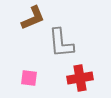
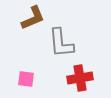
pink square: moved 3 px left, 1 px down
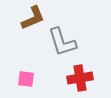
gray L-shape: moved 1 px right, 1 px up; rotated 12 degrees counterclockwise
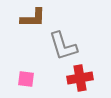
brown L-shape: rotated 24 degrees clockwise
gray L-shape: moved 1 px right, 4 px down
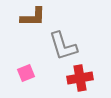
brown L-shape: moved 1 px up
pink square: moved 6 px up; rotated 30 degrees counterclockwise
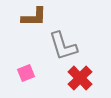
brown L-shape: moved 1 px right
red cross: rotated 35 degrees counterclockwise
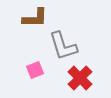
brown L-shape: moved 1 px right, 1 px down
pink square: moved 9 px right, 3 px up
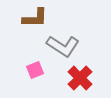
gray L-shape: rotated 40 degrees counterclockwise
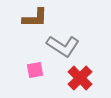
pink square: rotated 12 degrees clockwise
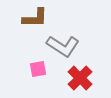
pink square: moved 3 px right, 1 px up
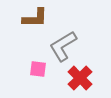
gray L-shape: rotated 116 degrees clockwise
pink square: rotated 18 degrees clockwise
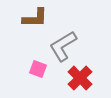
pink square: rotated 12 degrees clockwise
